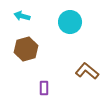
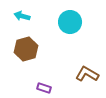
brown L-shape: moved 3 px down; rotated 10 degrees counterclockwise
purple rectangle: rotated 72 degrees counterclockwise
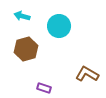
cyan circle: moved 11 px left, 4 px down
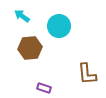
cyan arrow: rotated 21 degrees clockwise
brown hexagon: moved 4 px right, 1 px up; rotated 10 degrees clockwise
brown L-shape: rotated 125 degrees counterclockwise
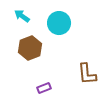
cyan circle: moved 3 px up
brown hexagon: rotated 15 degrees counterclockwise
purple rectangle: rotated 40 degrees counterclockwise
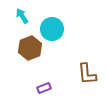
cyan arrow: rotated 21 degrees clockwise
cyan circle: moved 7 px left, 6 px down
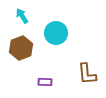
cyan circle: moved 4 px right, 4 px down
brown hexagon: moved 9 px left
purple rectangle: moved 1 px right, 6 px up; rotated 24 degrees clockwise
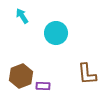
brown hexagon: moved 28 px down
purple rectangle: moved 2 px left, 4 px down
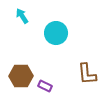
brown hexagon: rotated 20 degrees clockwise
purple rectangle: moved 2 px right; rotated 24 degrees clockwise
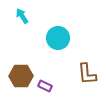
cyan circle: moved 2 px right, 5 px down
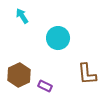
brown hexagon: moved 2 px left, 1 px up; rotated 25 degrees counterclockwise
